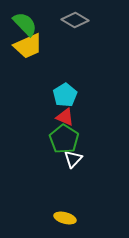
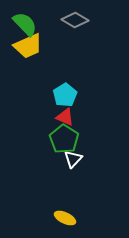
yellow ellipse: rotated 10 degrees clockwise
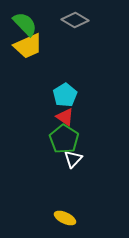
red triangle: rotated 12 degrees clockwise
